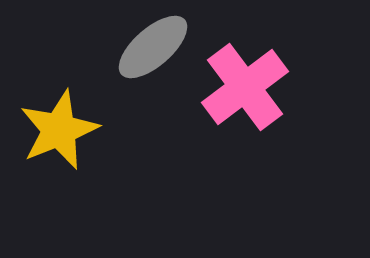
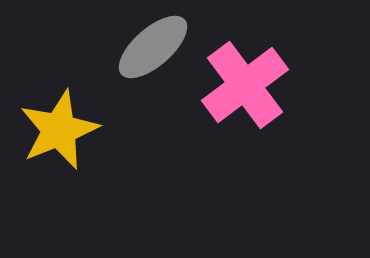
pink cross: moved 2 px up
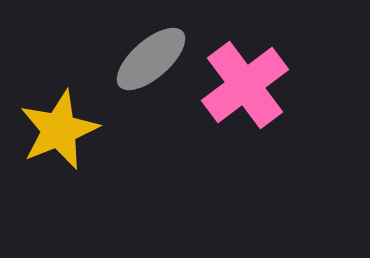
gray ellipse: moved 2 px left, 12 px down
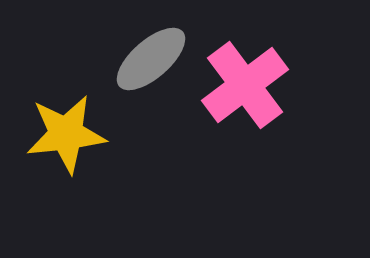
yellow star: moved 7 px right, 4 px down; rotated 16 degrees clockwise
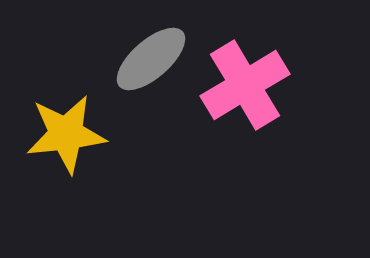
pink cross: rotated 6 degrees clockwise
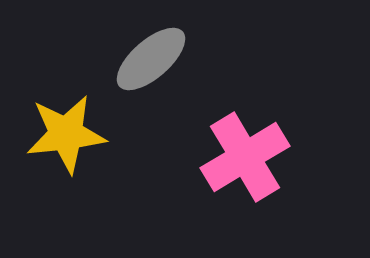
pink cross: moved 72 px down
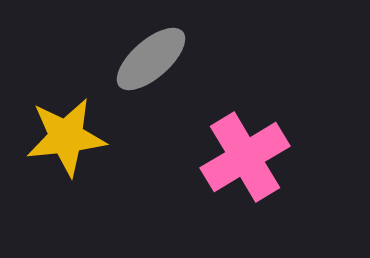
yellow star: moved 3 px down
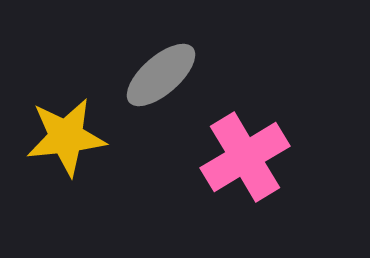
gray ellipse: moved 10 px right, 16 px down
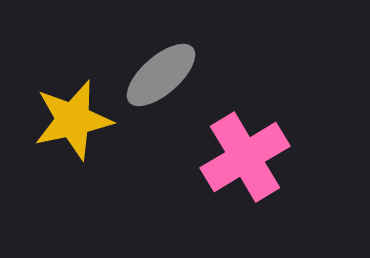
yellow star: moved 7 px right, 17 px up; rotated 6 degrees counterclockwise
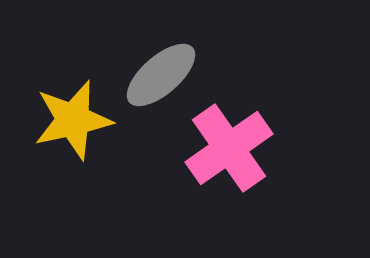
pink cross: moved 16 px left, 9 px up; rotated 4 degrees counterclockwise
